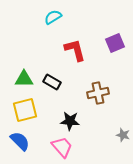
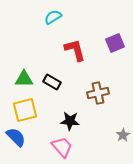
gray star: rotated 24 degrees clockwise
blue semicircle: moved 4 px left, 4 px up
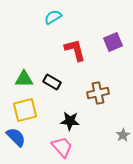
purple square: moved 2 px left, 1 px up
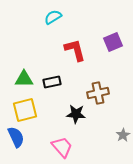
black rectangle: rotated 42 degrees counterclockwise
black star: moved 6 px right, 7 px up
blue semicircle: rotated 20 degrees clockwise
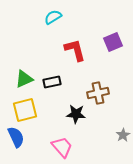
green triangle: rotated 24 degrees counterclockwise
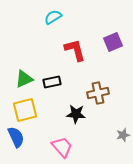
gray star: rotated 16 degrees clockwise
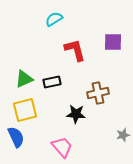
cyan semicircle: moved 1 px right, 2 px down
purple square: rotated 24 degrees clockwise
